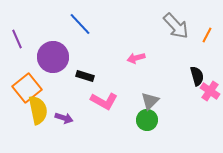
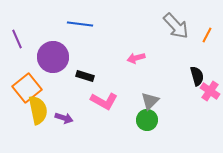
blue line: rotated 40 degrees counterclockwise
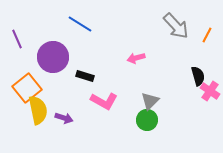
blue line: rotated 25 degrees clockwise
black semicircle: moved 1 px right
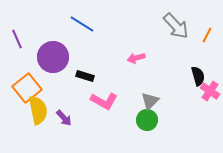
blue line: moved 2 px right
purple arrow: rotated 30 degrees clockwise
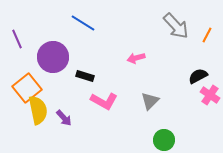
blue line: moved 1 px right, 1 px up
black semicircle: rotated 102 degrees counterclockwise
pink cross: moved 4 px down
green circle: moved 17 px right, 20 px down
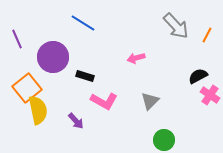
purple arrow: moved 12 px right, 3 px down
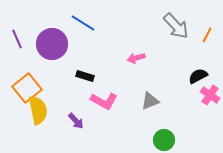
purple circle: moved 1 px left, 13 px up
gray triangle: rotated 24 degrees clockwise
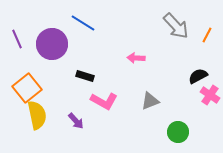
pink arrow: rotated 18 degrees clockwise
yellow semicircle: moved 1 px left, 5 px down
green circle: moved 14 px right, 8 px up
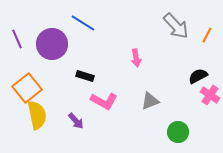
pink arrow: rotated 102 degrees counterclockwise
